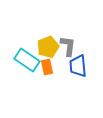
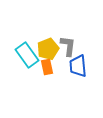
yellow pentagon: moved 2 px down
cyan rectangle: moved 5 px up; rotated 20 degrees clockwise
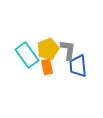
gray L-shape: moved 4 px down
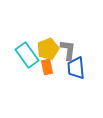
blue trapezoid: moved 2 px left, 2 px down
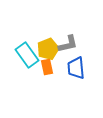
gray L-shape: moved 6 px up; rotated 70 degrees clockwise
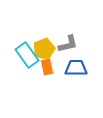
yellow pentagon: moved 4 px left
blue trapezoid: rotated 95 degrees clockwise
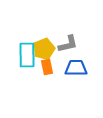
cyan rectangle: rotated 35 degrees clockwise
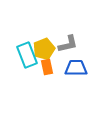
cyan rectangle: rotated 20 degrees counterclockwise
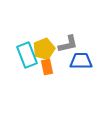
blue trapezoid: moved 5 px right, 7 px up
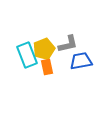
blue trapezoid: rotated 10 degrees counterclockwise
